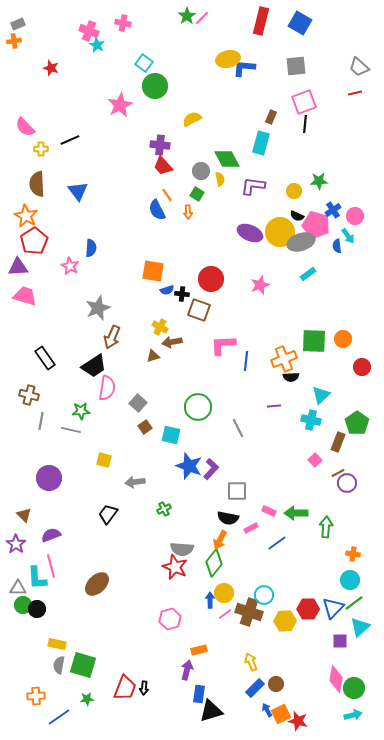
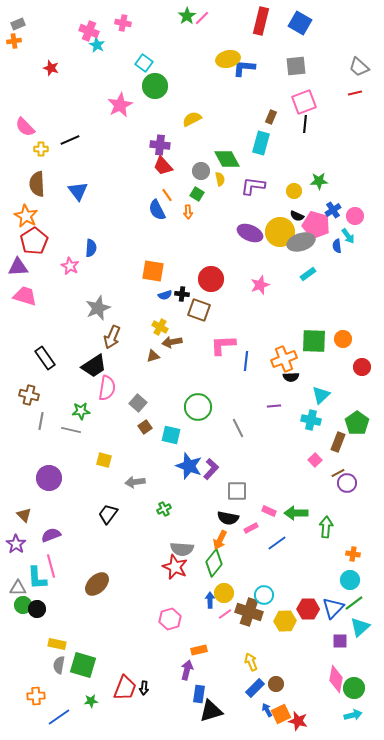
blue semicircle at (167, 290): moved 2 px left, 5 px down
green star at (87, 699): moved 4 px right, 2 px down
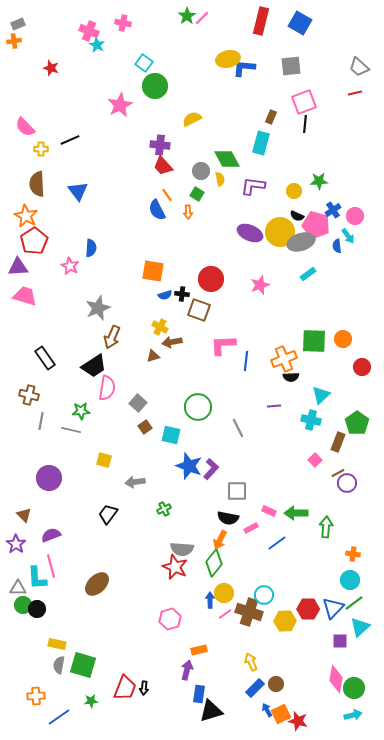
gray square at (296, 66): moved 5 px left
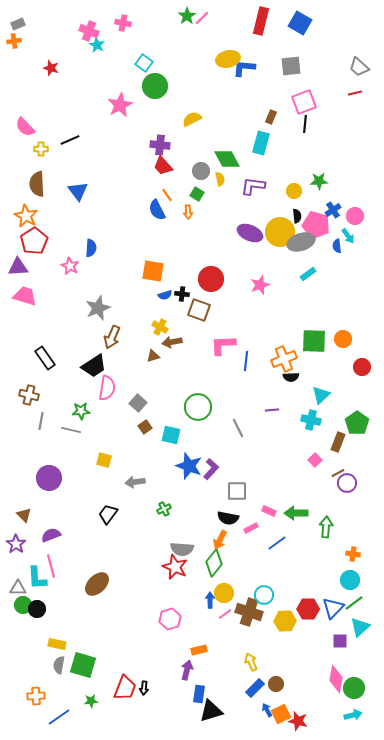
black semicircle at (297, 216): rotated 120 degrees counterclockwise
purple line at (274, 406): moved 2 px left, 4 px down
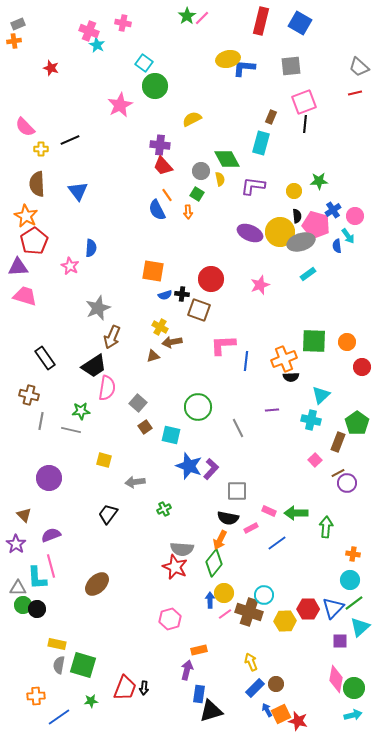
orange circle at (343, 339): moved 4 px right, 3 px down
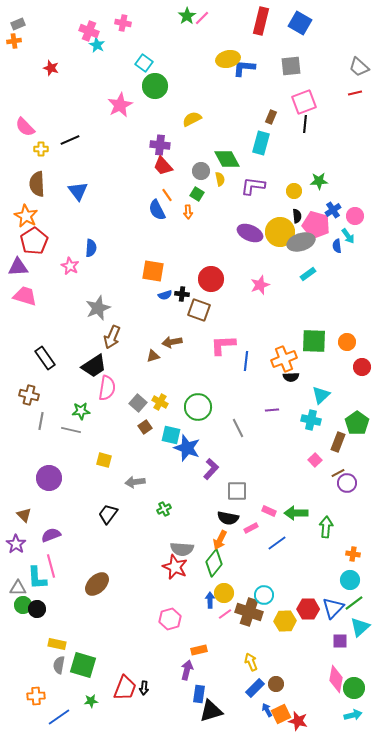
yellow cross at (160, 327): moved 75 px down
blue star at (189, 466): moved 2 px left, 18 px up
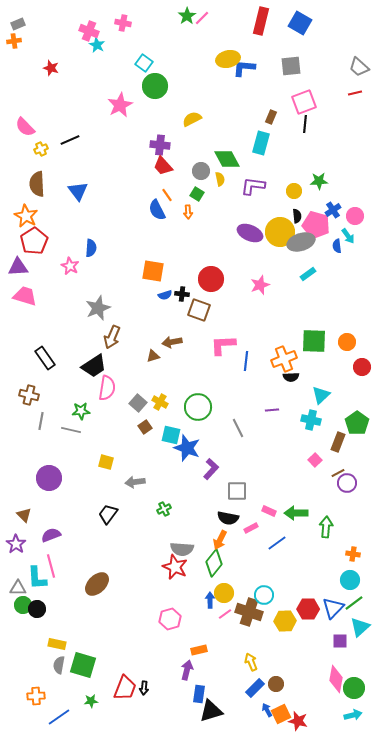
yellow cross at (41, 149): rotated 24 degrees counterclockwise
yellow square at (104, 460): moved 2 px right, 2 px down
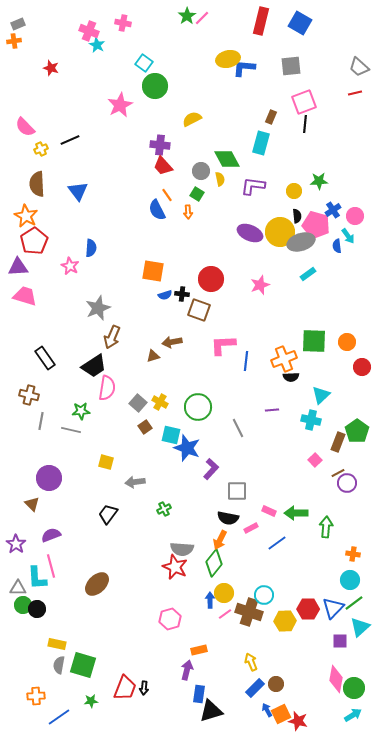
green pentagon at (357, 423): moved 8 px down
brown triangle at (24, 515): moved 8 px right, 11 px up
cyan arrow at (353, 715): rotated 18 degrees counterclockwise
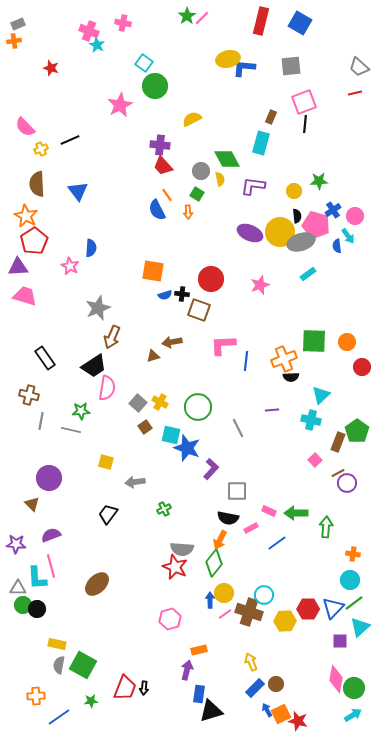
purple star at (16, 544): rotated 30 degrees counterclockwise
green square at (83, 665): rotated 12 degrees clockwise
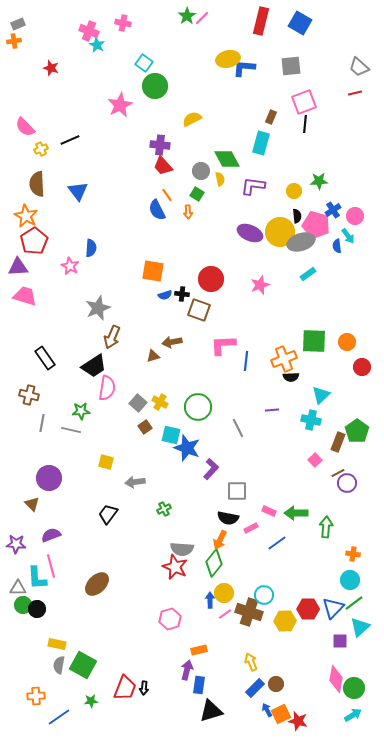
gray line at (41, 421): moved 1 px right, 2 px down
blue rectangle at (199, 694): moved 9 px up
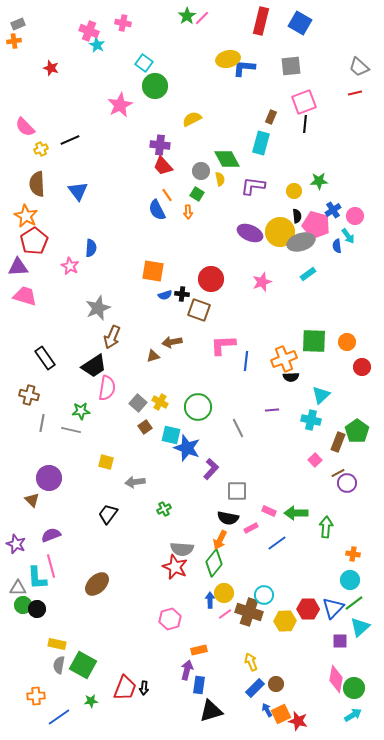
pink star at (260, 285): moved 2 px right, 3 px up
brown triangle at (32, 504): moved 4 px up
purple star at (16, 544): rotated 18 degrees clockwise
